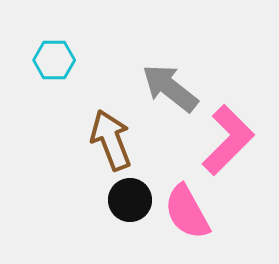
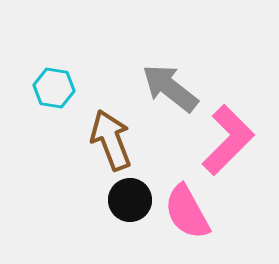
cyan hexagon: moved 28 px down; rotated 9 degrees clockwise
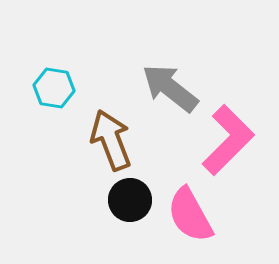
pink semicircle: moved 3 px right, 3 px down
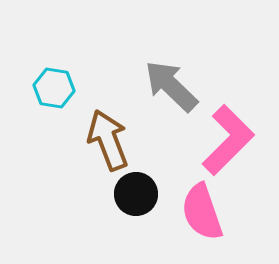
gray arrow: moved 1 px right, 2 px up; rotated 6 degrees clockwise
brown arrow: moved 3 px left
black circle: moved 6 px right, 6 px up
pink semicircle: moved 12 px right, 3 px up; rotated 10 degrees clockwise
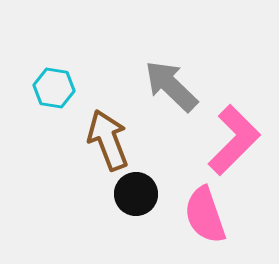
pink L-shape: moved 6 px right
pink semicircle: moved 3 px right, 3 px down
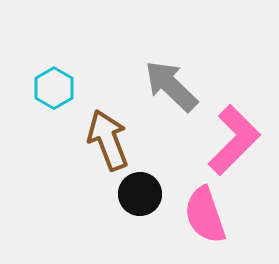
cyan hexagon: rotated 21 degrees clockwise
black circle: moved 4 px right
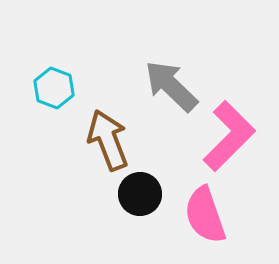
cyan hexagon: rotated 9 degrees counterclockwise
pink L-shape: moved 5 px left, 4 px up
